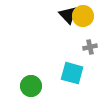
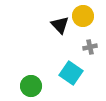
black triangle: moved 8 px left, 10 px down
cyan square: moved 1 px left; rotated 20 degrees clockwise
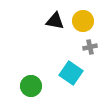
yellow circle: moved 5 px down
black triangle: moved 5 px left, 4 px up; rotated 36 degrees counterclockwise
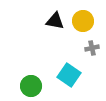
gray cross: moved 2 px right, 1 px down
cyan square: moved 2 px left, 2 px down
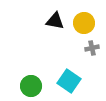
yellow circle: moved 1 px right, 2 px down
cyan square: moved 6 px down
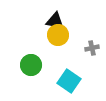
yellow circle: moved 26 px left, 12 px down
green circle: moved 21 px up
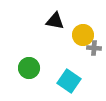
yellow circle: moved 25 px right
gray cross: moved 2 px right; rotated 16 degrees clockwise
green circle: moved 2 px left, 3 px down
